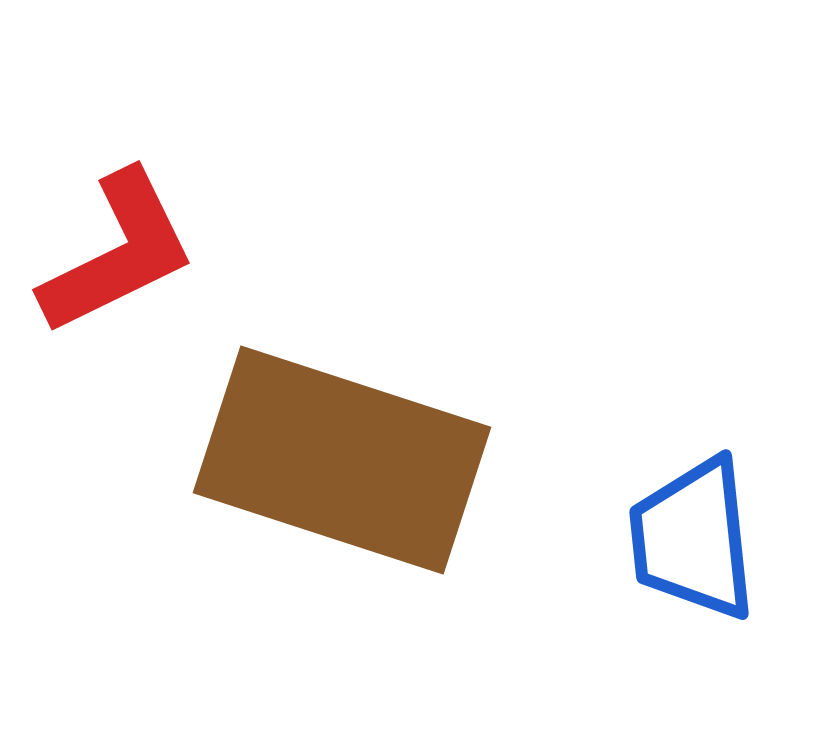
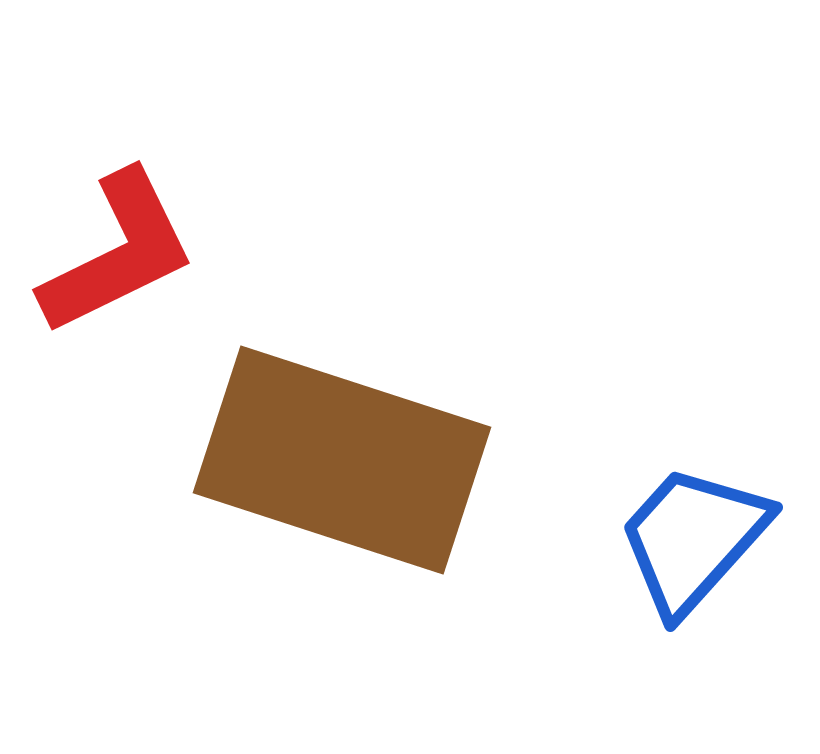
blue trapezoid: rotated 48 degrees clockwise
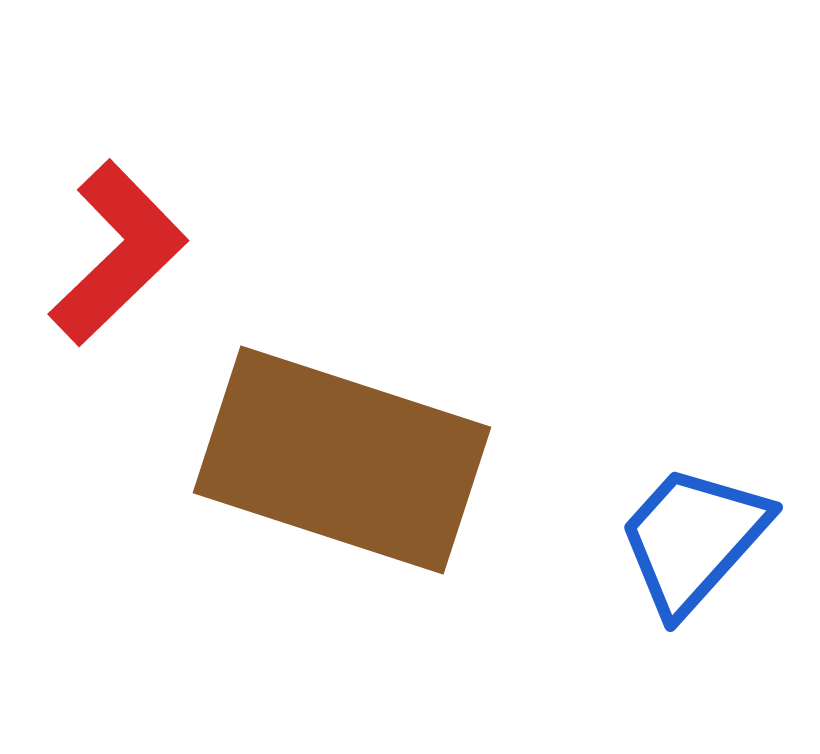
red L-shape: rotated 18 degrees counterclockwise
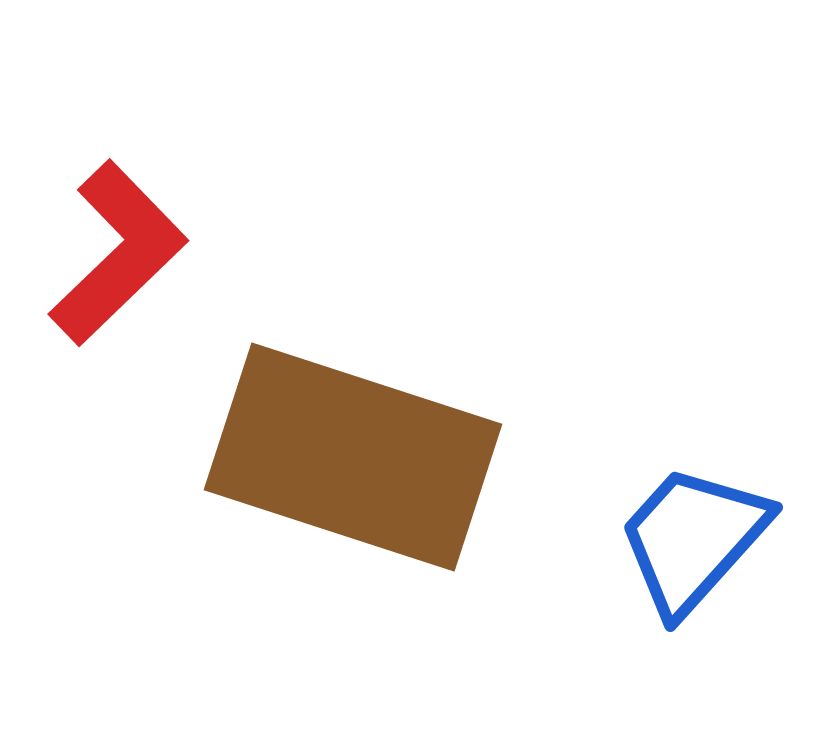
brown rectangle: moved 11 px right, 3 px up
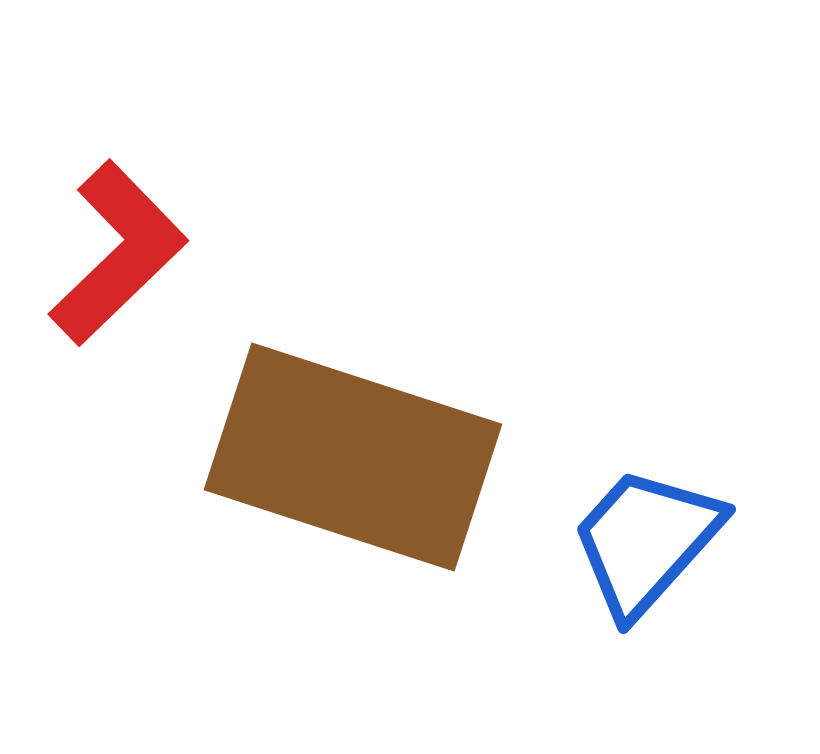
blue trapezoid: moved 47 px left, 2 px down
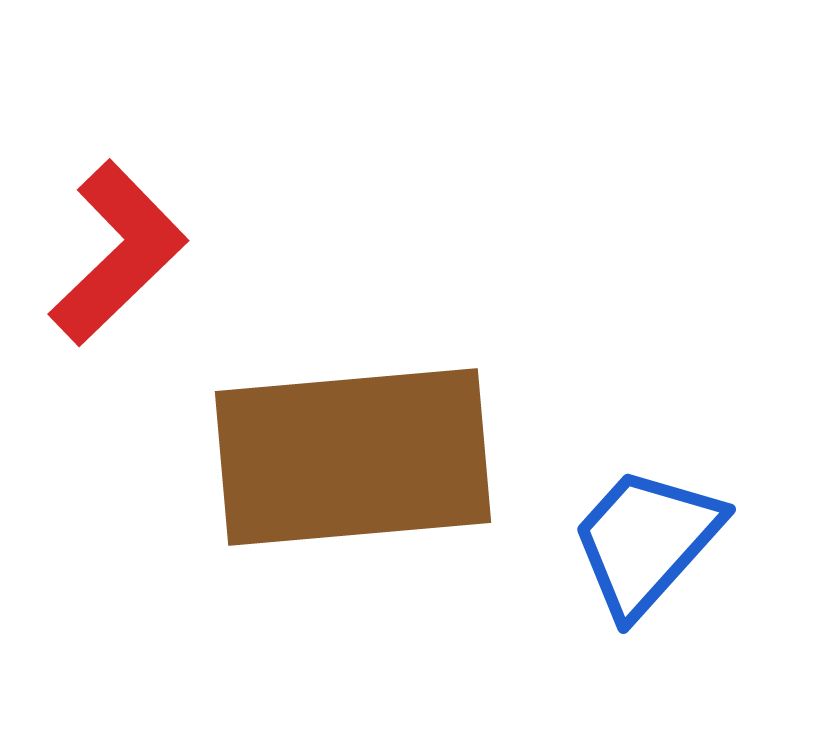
brown rectangle: rotated 23 degrees counterclockwise
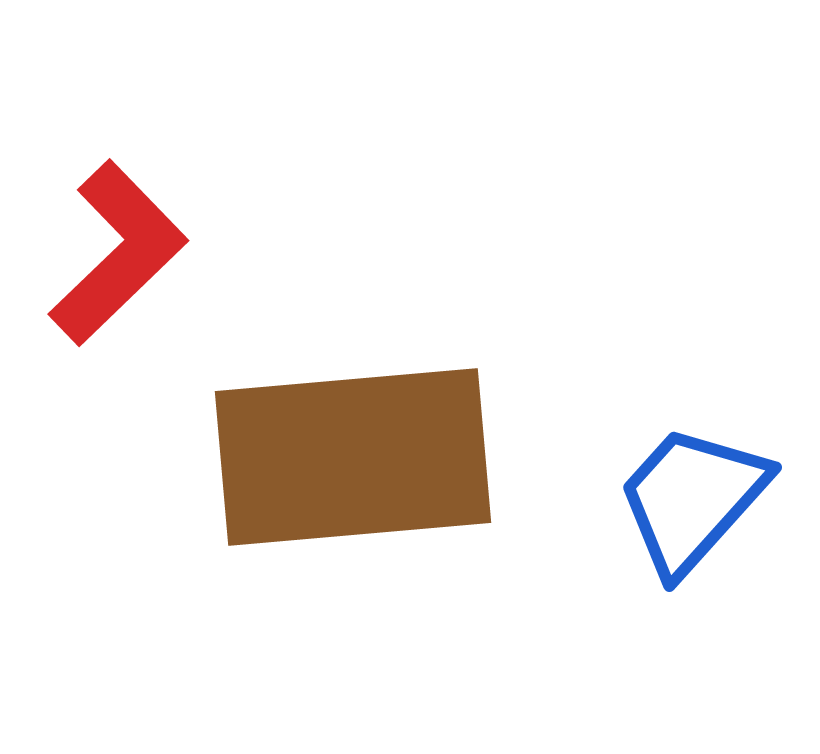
blue trapezoid: moved 46 px right, 42 px up
